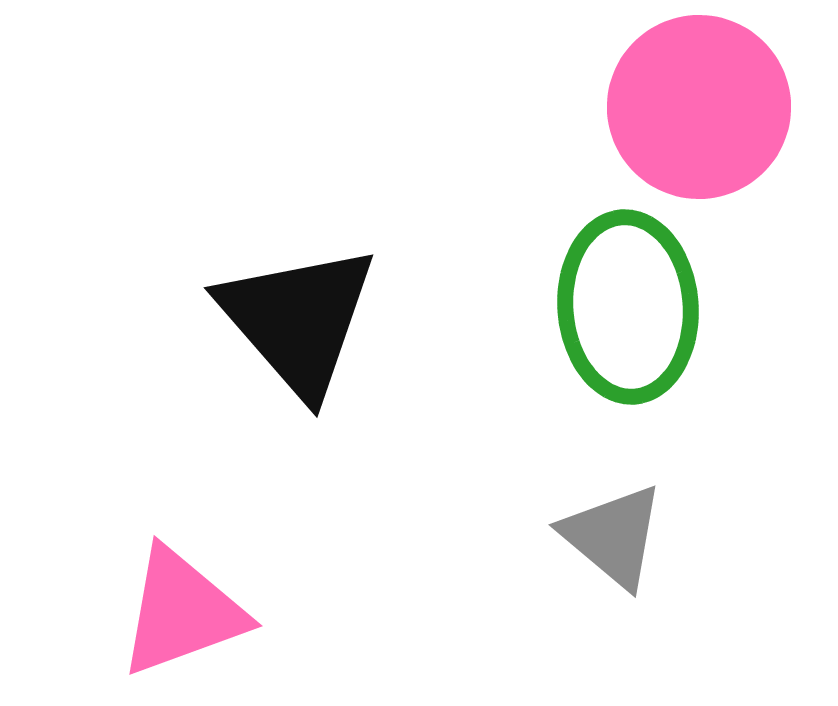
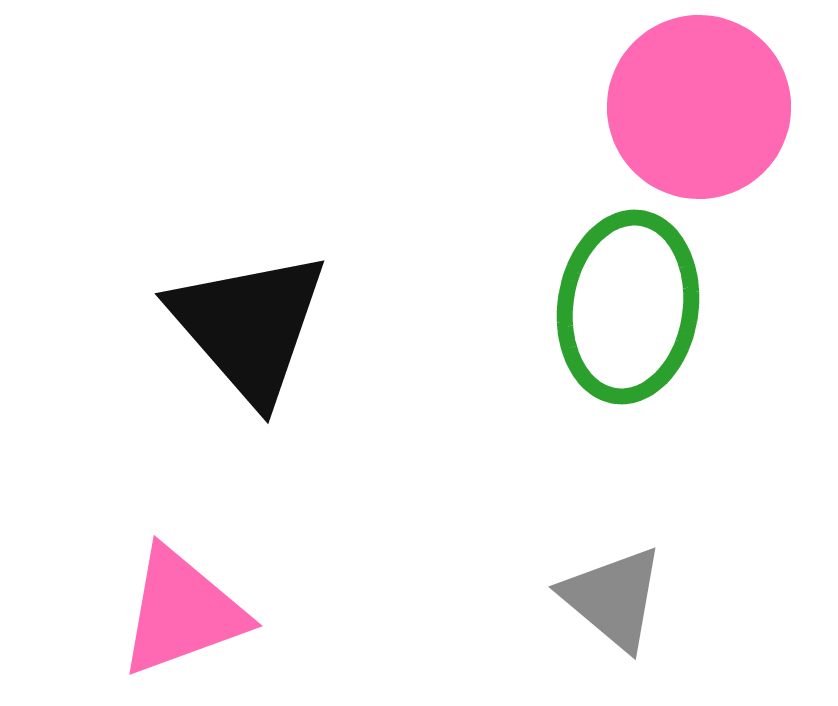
green ellipse: rotated 12 degrees clockwise
black triangle: moved 49 px left, 6 px down
gray triangle: moved 62 px down
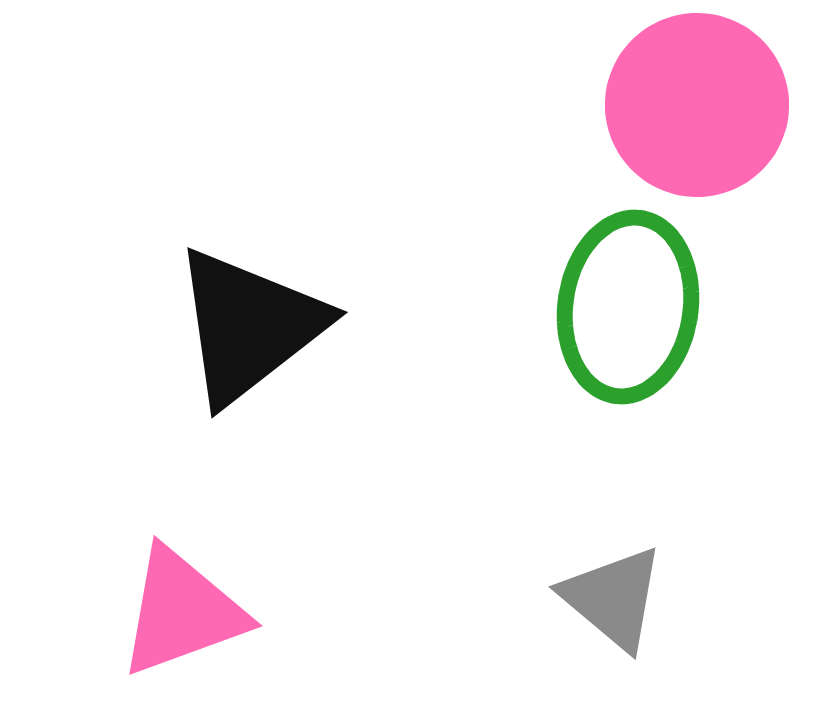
pink circle: moved 2 px left, 2 px up
black triangle: rotated 33 degrees clockwise
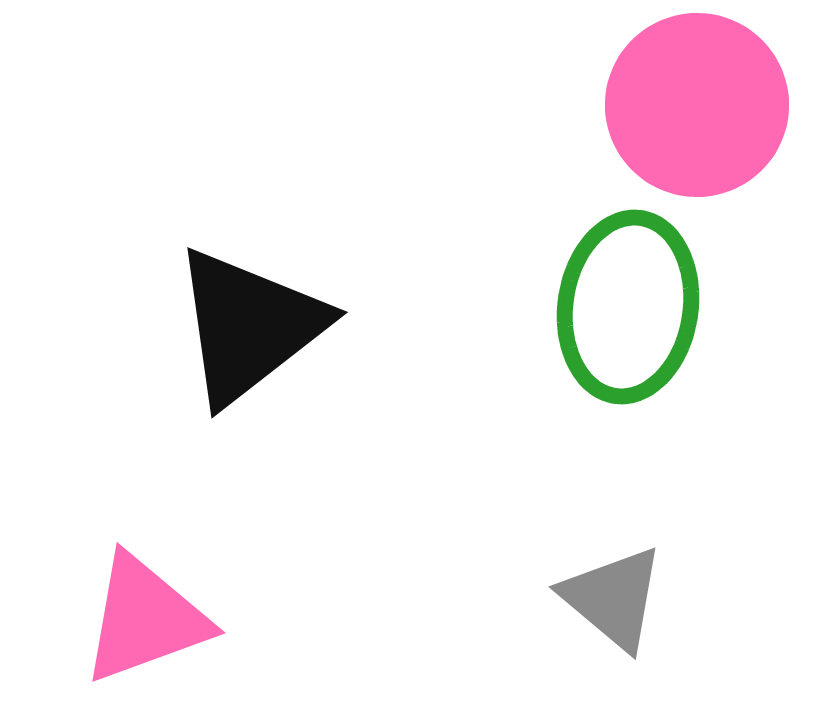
pink triangle: moved 37 px left, 7 px down
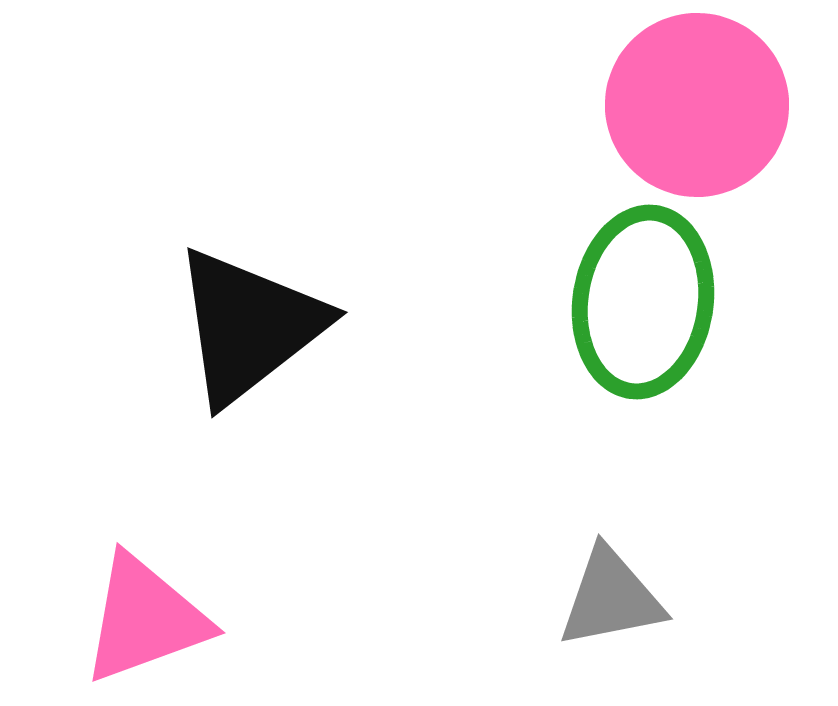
green ellipse: moved 15 px right, 5 px up
gray triangle: moved 2 px left; rotated 51 degrees counterclockwise
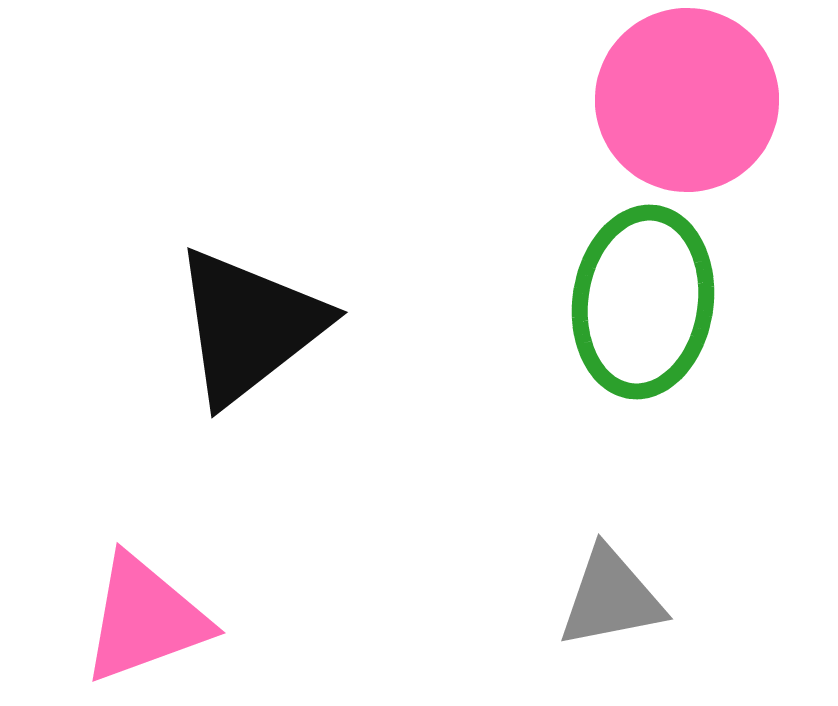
pink circle: moved 10 px left, 5 px up
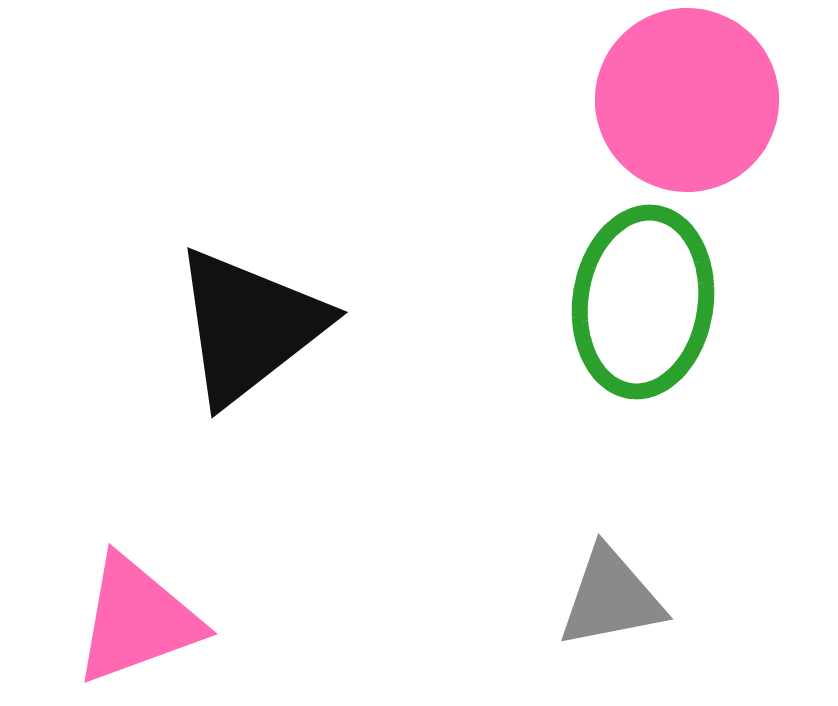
pink triangle: moved 8 px left, 1 px down
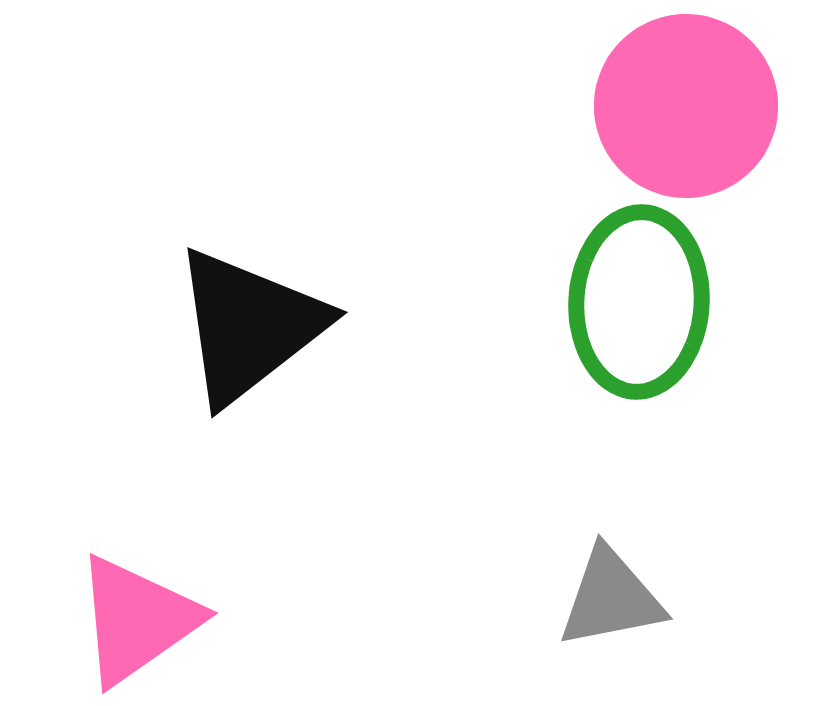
pink circle: moved 1 px left, 6 px down
green ellipse: moved 4 px left; rotated 5 degrees counterclockwise
pink triangle: rotated 15 degrees counterclockwise
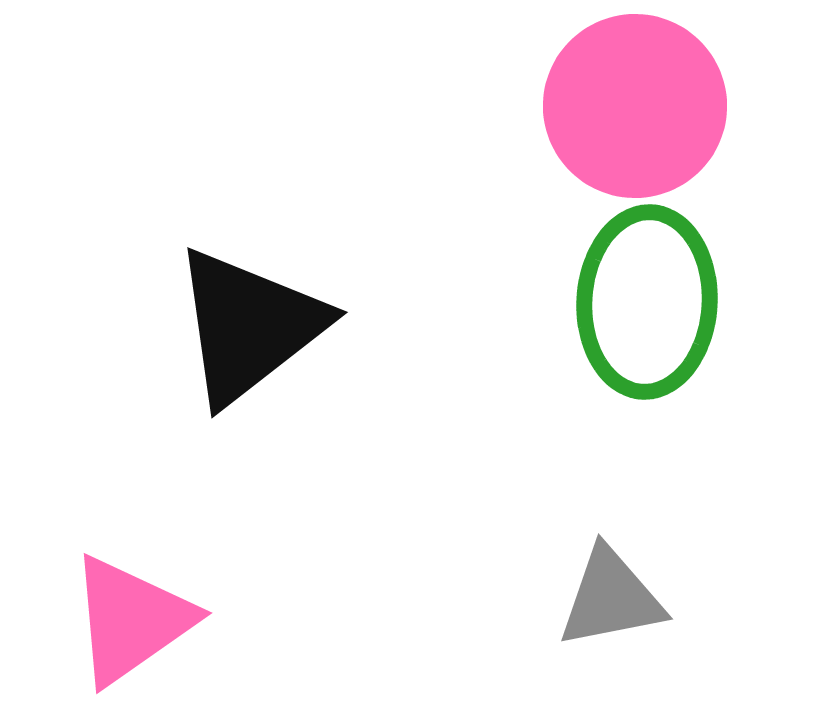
pink circle: moved 51 px left
green ellipse: moved 8 px right
pink triangle: moved 6 px left
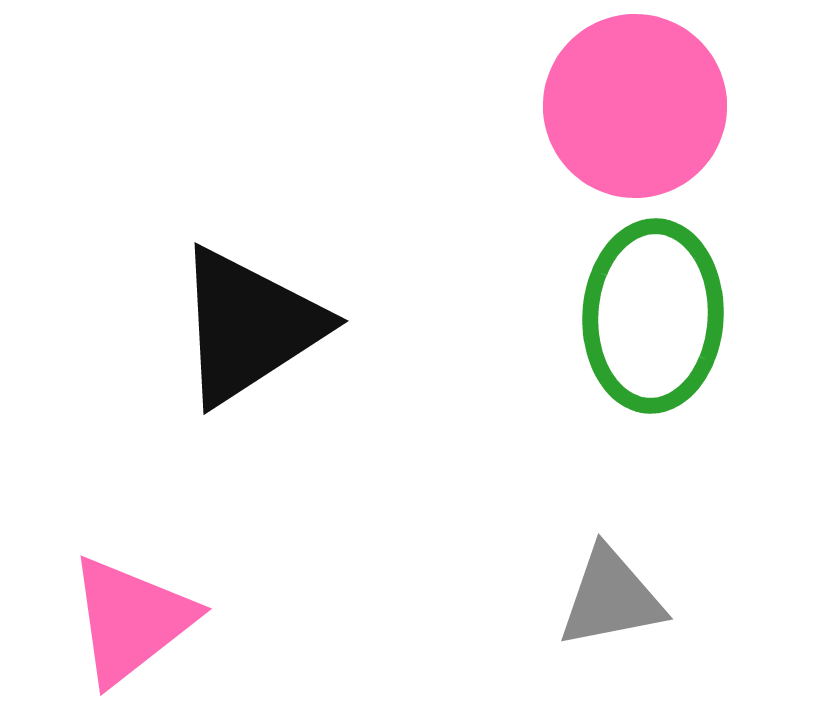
green ellipse: moved 6 px right, 14 px down
black triangle: rotated 5 degrees clockwise
pink triangle: rotated 3 degrees counterclockwise
